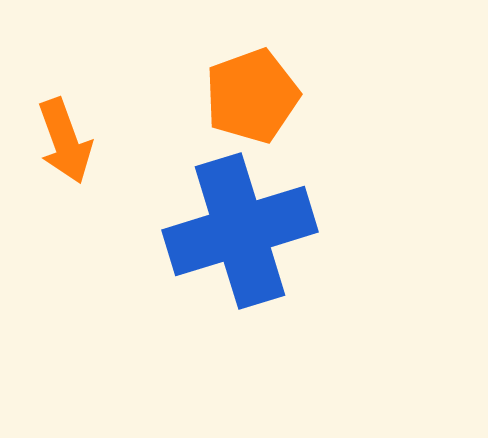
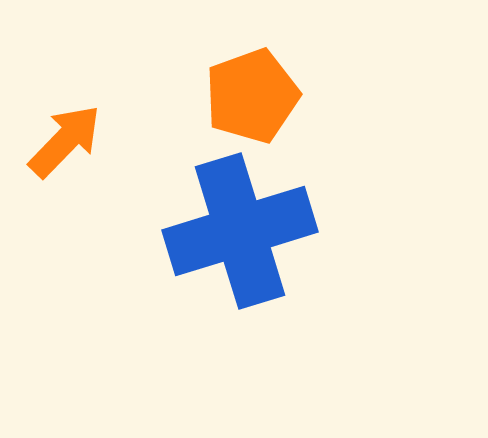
orange arrow: rotated 116 degrees counterclockwise
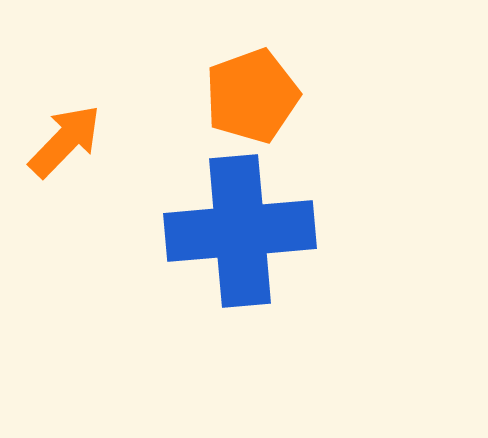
blue cross: rotated 12 degrees clockwise
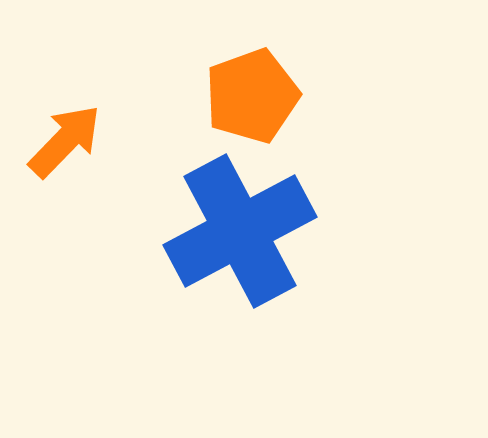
blue cross: rotated 23 degrees counterclockwise
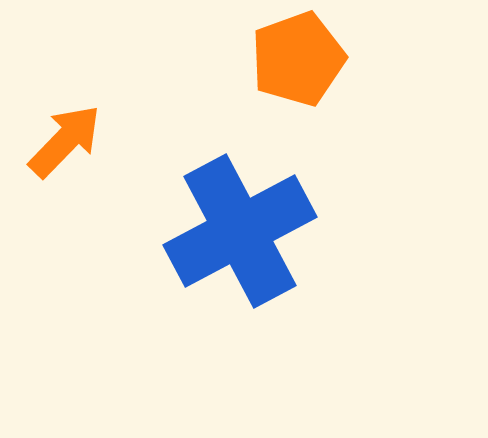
orange pentagon: moved 46 px right, 37 px up
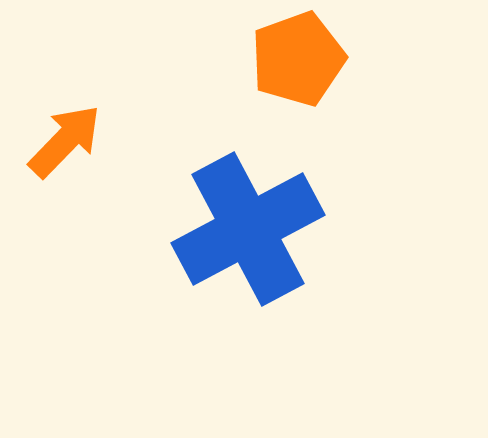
blue cross: moved 8 px right, 2 px up
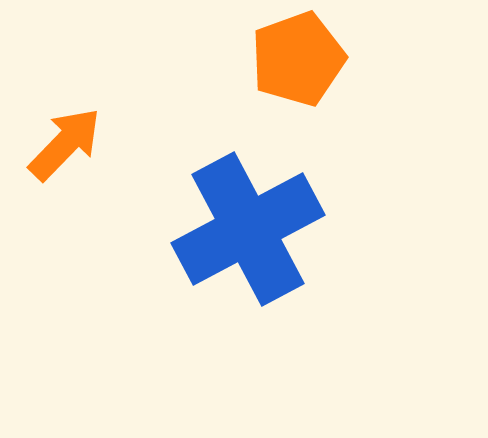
orange arrow: moved 3 px down
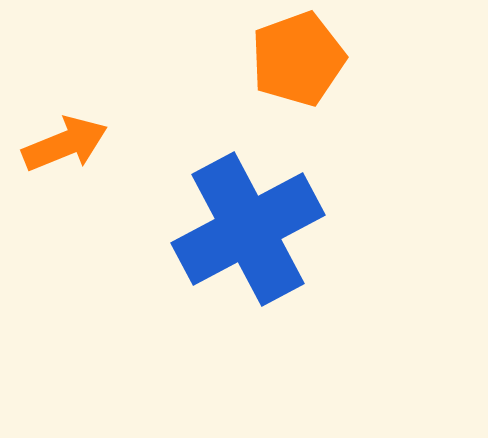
orange arrow: rotated 24 degrees clockwise
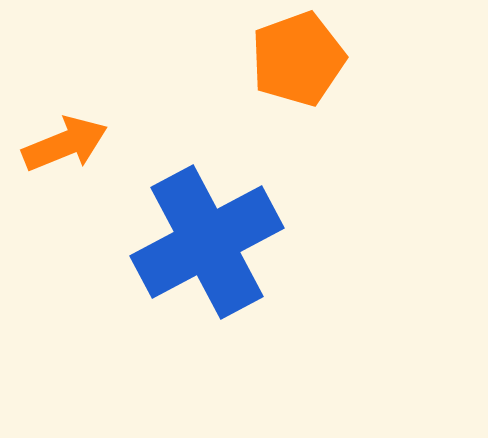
blue cross: moved 41 px left, 13 px down
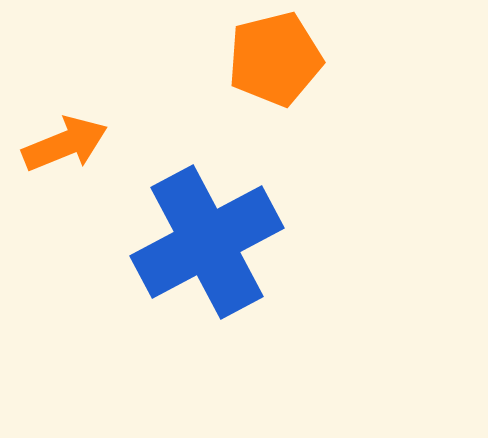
orange pentagon: moved 23 px left; rotated 6 degrees clockwise
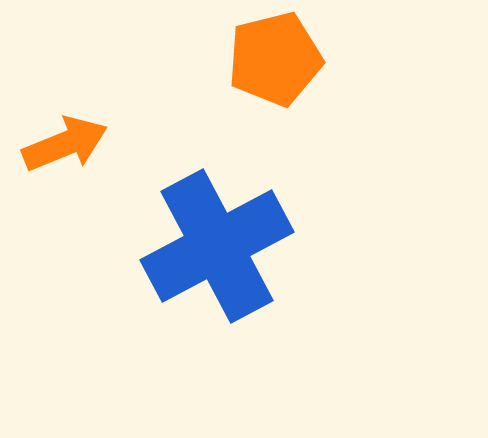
blue cross: moved 10 px right, 4 px down
